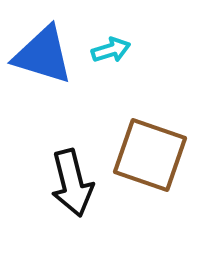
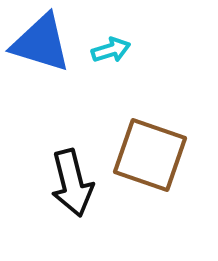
blue triangle: moved 2 px left, 12 px up
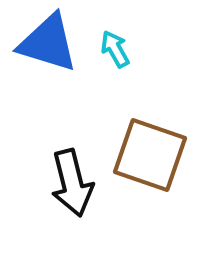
blue triangle: moved 7 px right
cyan arrow: moved 4 px right, 1 px up; rotated 102 degrees counterclockwise
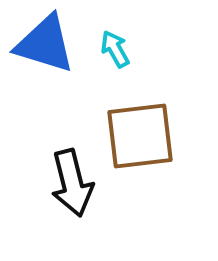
blue triangle: moved 3 px left, 1 px down
brown square: moved 10 px left, 19 px up; rotated 26 degrees counterclockwise
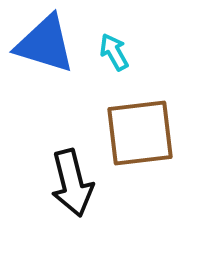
cyan arrow: moved 1 px left, 3 px down
brown square: moved 3 px up
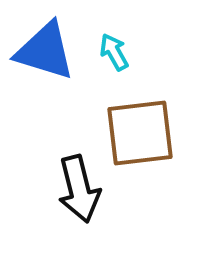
blue triangle: moved 7 px down
black arrow: moved 7 px right, 6 px down
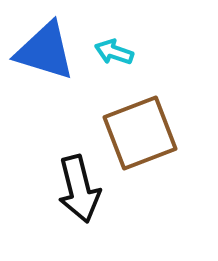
cyan arrow: rotated 42 degrees counterclockwise
brown square: rotated 14 degrees counterclockwise
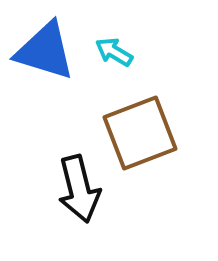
cyan arrow: rotated 12 degrees clockwise
